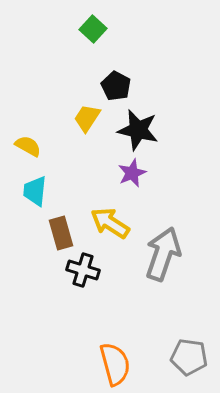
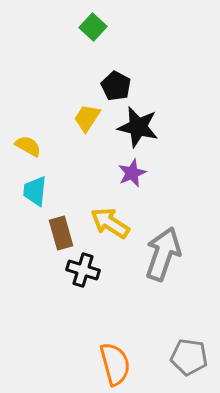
green square: moved 2 px up
black star: moved 3 px up
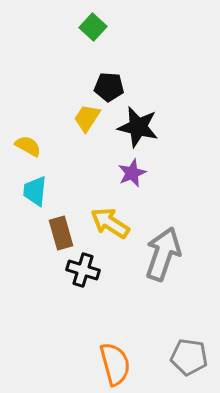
black pentagon: moved 7 px left, 1 px down; rotated 24 degrees counterclockwise
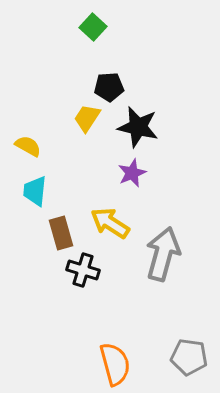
black pentagon: rotated 8 degrees counterclockwise
gray arrow: rotated 4 degrees counterclockwise
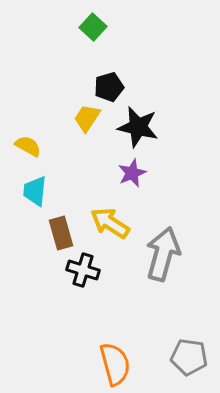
black pentagon: rotated 12 degrees counterclockwise
